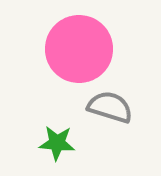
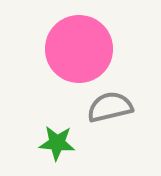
gray semicircle: rotated 30 degrees counterclockwise
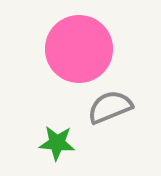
gray semicircle: rotated 9 degrees counterclockwise
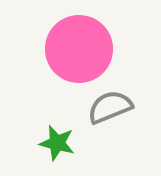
green star: rotated 9 degrees clockwise
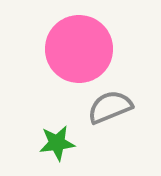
green star: rotated 21 degrees counterclockwise
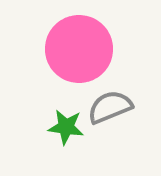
green star: moved 9 px right, 16 px up; rotated 15 degrees clockwise
